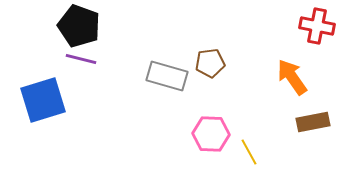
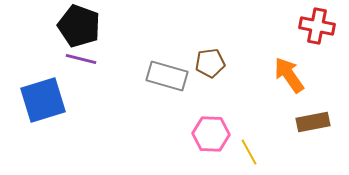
orange arrow: moved 3 px left, 2 px up
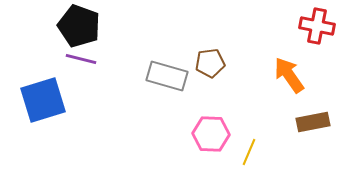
yellow line: rotated 52 degrees clockwise
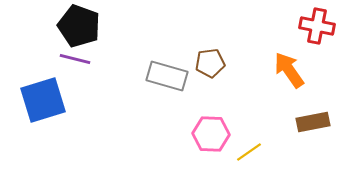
purple line: moved 6 px left
orange arrow: moved 5 px up
yellow line: rotated 32 degrees clockwise
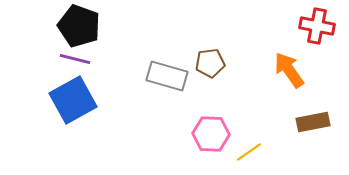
blue square: moved 30 px right; rotated 12 degrees counterclockwise
